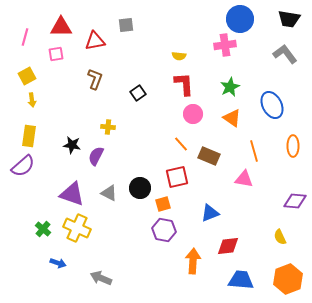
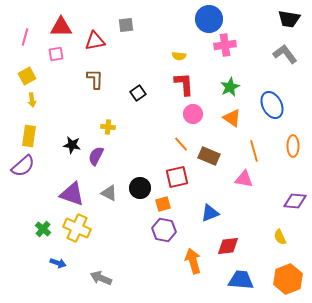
blue circle at (240, 19): moved 31 px left
brown L-shape at (95, 79): rotated 20 degrees counterclockwise
orange arrow at (193, 261): rotated 20 degrees counterclockwise
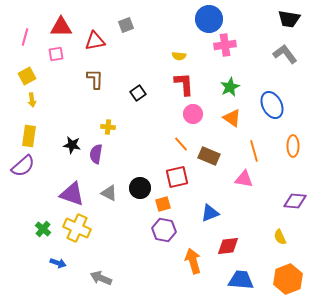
gray square at (126, 25): rotated 14 degrees counterclockwise
purple semicircle at (96, 156): moved 2 px up; rotated 18 degrees counterclockwise
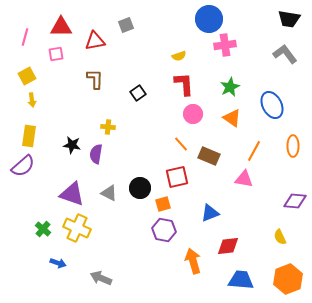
yellow semicircle at (179, 56): rotated 24 degrees counterclockwise
orange line at (254, 151): rotated 45 degrees clockwise
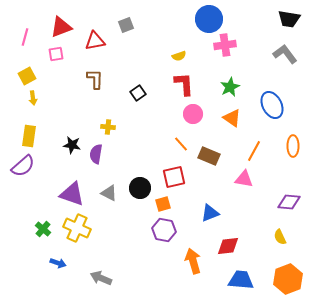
red triangle at (61, 27): rotated 20 degrees counterclockwise
yellow arrow at (32, 100): moved 1 px right, 2 px up
red square at (177, 177): moved 3 px left
purple diamond at (295, 201): moved 6 px left, 1 px down
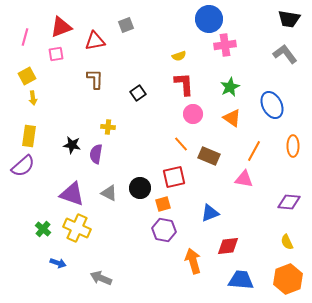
yellow semicircle at (280, 237): moved 7 px right, 5 px down
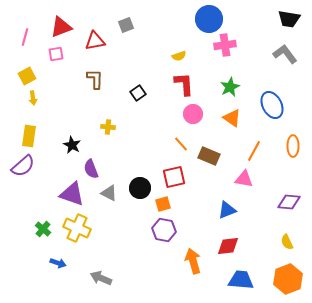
black star at (72, 145): rotated 18 degrees clockwise
purple semicircle at (96, 154): moved 5 px left, 15 px down; rotated 30 degrees counterclockwise
blue triangle at (210, 213): moved 17 px right, 3 px up
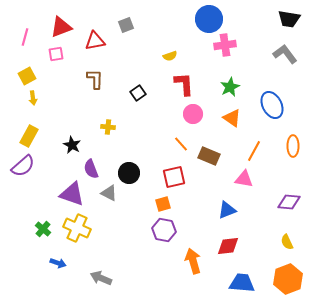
yellow semicircle at (179, 56): moved 9 px left
yellow rectangle at (29, 136): rotated 20 degrees clockwise
black circle at (140, 188): moved 11 px left, 15 px up
blue trapezoid at (241, 280): moved 1 px right, 3 px down
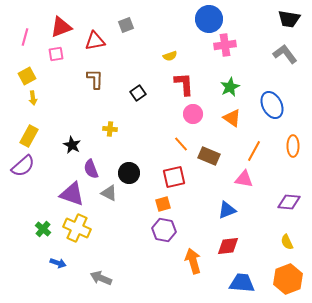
yellow cross at (108, 127): moved 2 px right, 2 px down
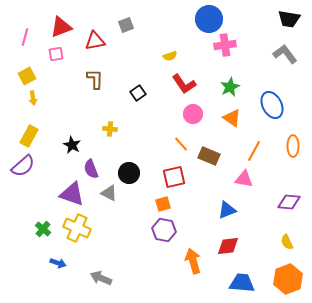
red L-shape at (184, 84): rotated 150 degrees clockwise
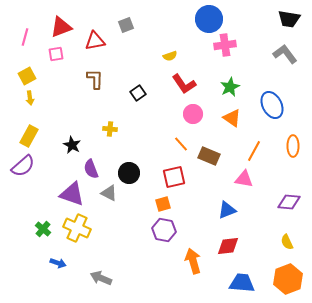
yellow arrow at (33, 98): moved 3 px left
